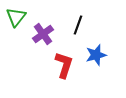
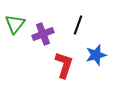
green triangle: moved 1 px left, 7 px down
purple cross: rotated 15 degrees clockwise
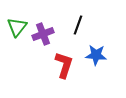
green triangle: moved 2 px right, 3 px down
blue star: rotated 20 degrees clockwise
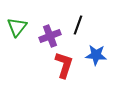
purple cross: moved 7 px right, 2 px down
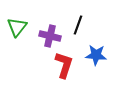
purple cross: rotated 35 degrees clockwise
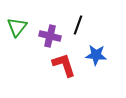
red L-shape: rotated 36 degrees counterclockwise
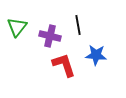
black line: rotated 30 degrees counterclockwise
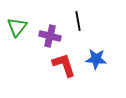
black line: moved 4 px up
blue star: moved 4 px down
